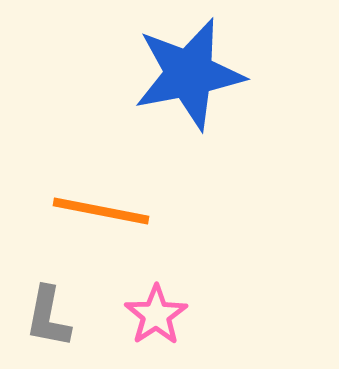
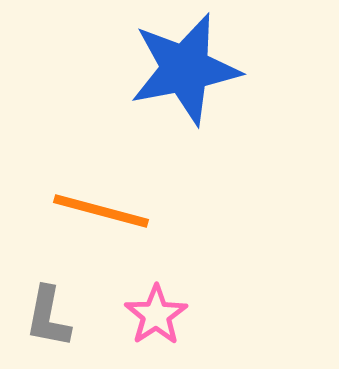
blue star: moved 4 px left, 5 px up
orange line: rotated 4 degrees clockwise
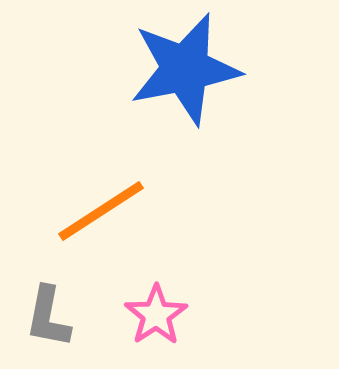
orange line: rotated 48 degrees counterclockwise
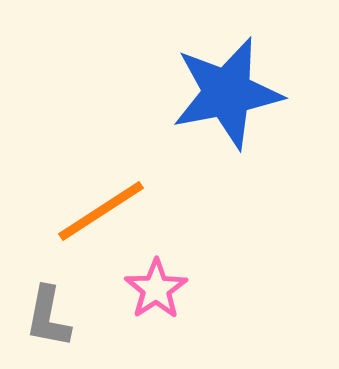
blue star: moved 42 px right, 24 px down
pink star: moved 26 px up
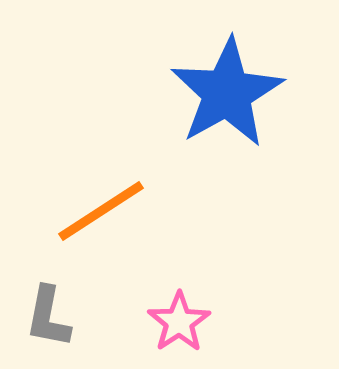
blue star: rotated 18 degrees counterclockwise
pink star: moved 23 px right, 33 px down
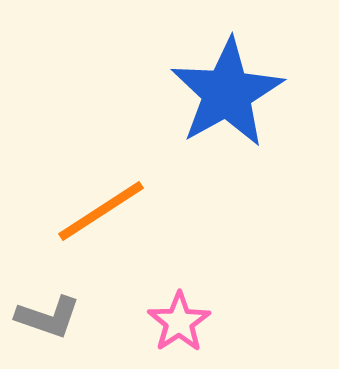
gray L-shape: rotated 82 degrees counterclockwise
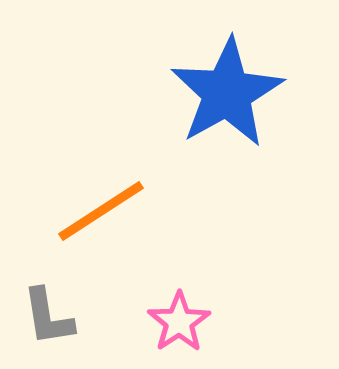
gray L-shape: rotated 62 degrees clockwise
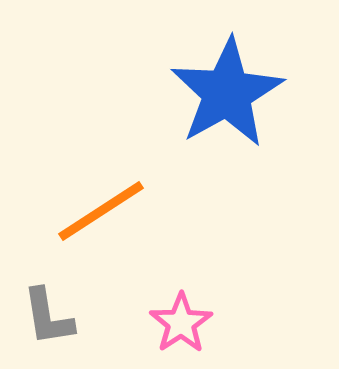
pink star: moved 2 px right, 1 px down
